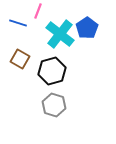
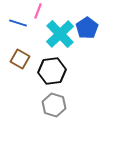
cyan cross: rotated 8 degrees clockwise
black hexagon: rotated 8 degrees clockwise
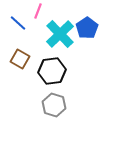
blue line: rotated 24 degrees clockwise
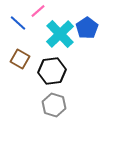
pink line: rotated 28 degrees clockwise
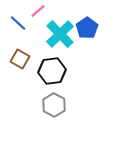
gray hexagon: rotated 10 degrees clockwise
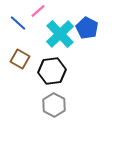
blue pentagon: rotated 10 degrees counterclockwise
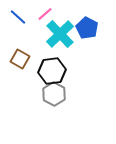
pink line: moved 7 px right, 3 px down
blue line: moved 6 px up
gray hexagon: moved 11 px up
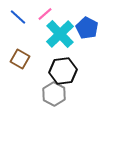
black hexagon: moved 11 px right
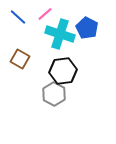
cyan cross: rotated 28 degrees counterclockwise
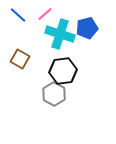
blue line: moved 2 px up
blue pentagon: rotated 30 degrees clockwise
